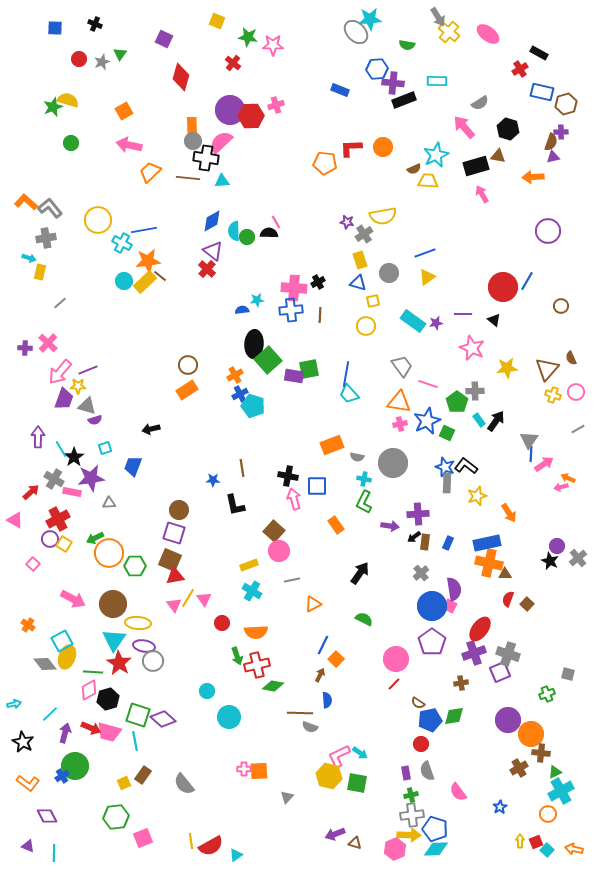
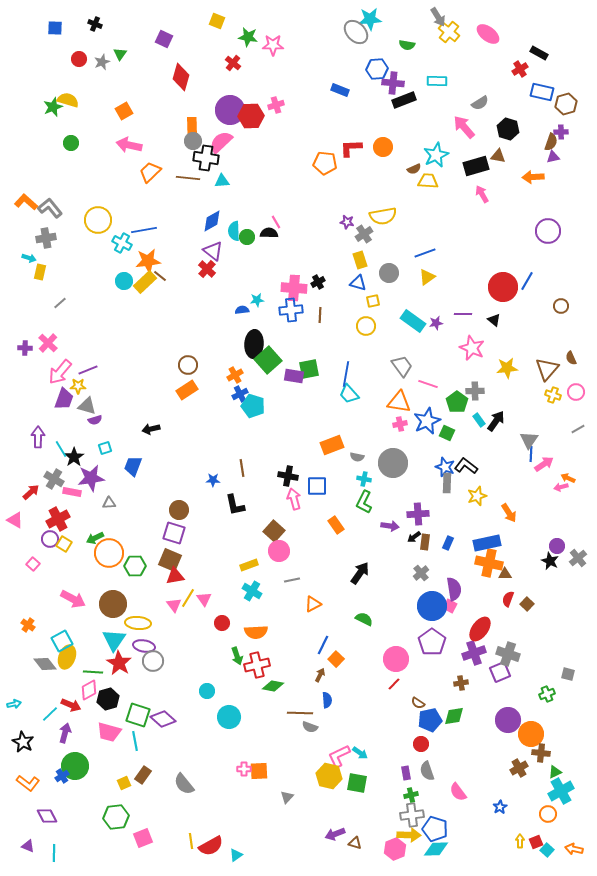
red arrow at (91, 728): moved 20 px left, 23 px up
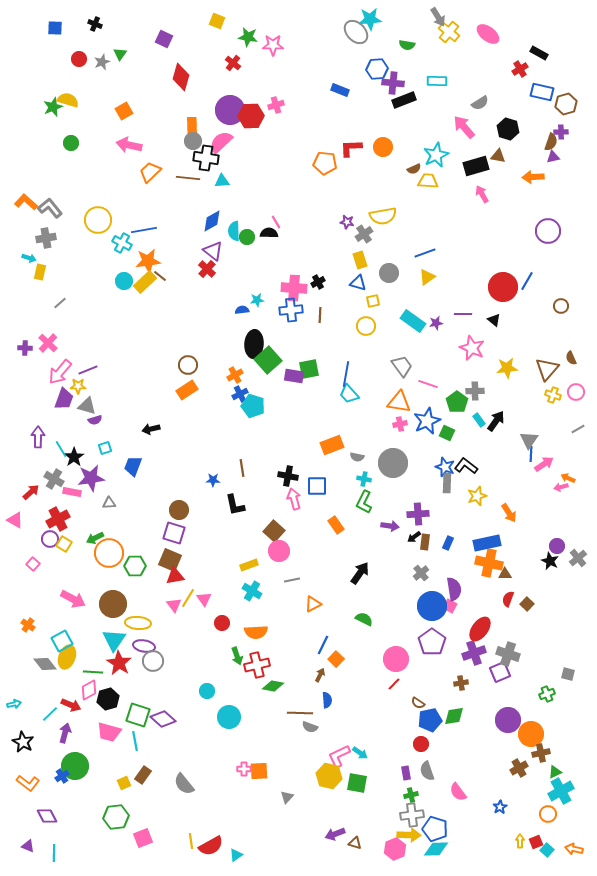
brown cross at (541, 753): rotated 18 degrees counterclockwise
